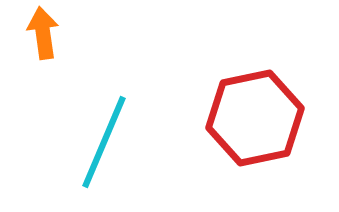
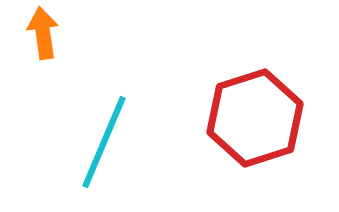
red hexagon: rotated 6 degrees counterclockwise
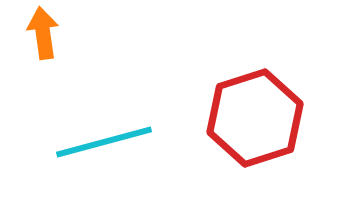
cyan line: rotated 52 degrees clockwise
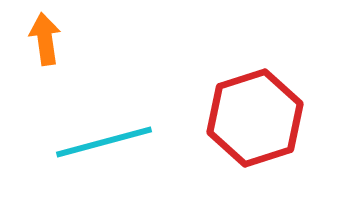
orange arrow: moved 2 px right, 6 px down
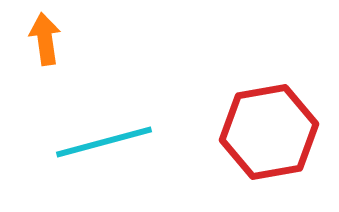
red hexagon: moved 14 px right, 14 px down; rotated 8 degrees clockwise
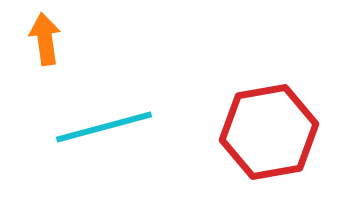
cyan line: moved 15 px up
